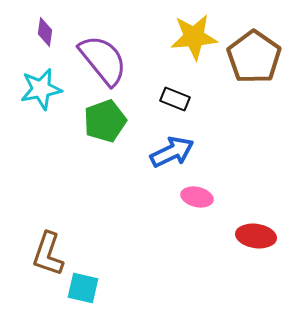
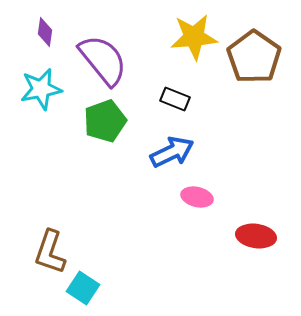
brown L-shape: moved 2 px right, 2 px up
cyan square: rotated 20 degrees clockwise
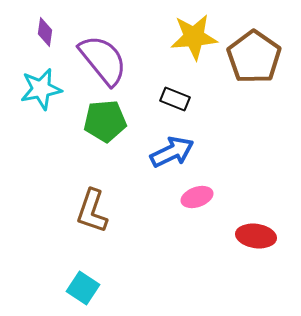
green pentagon: rotated 15 degrees clockwise
pink ellipse: rotated 32 degrees counterclockwise
brown L-shape: moved 42 px right, 41 px up
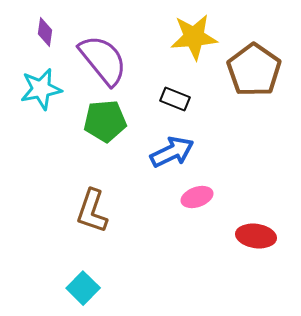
brown pentagon: moved 13 px down
cyan square: rotated 12 degrees clockwise
